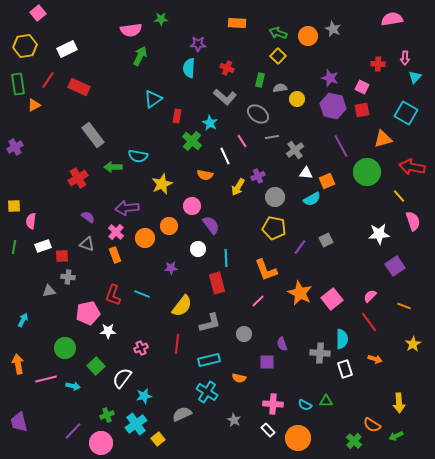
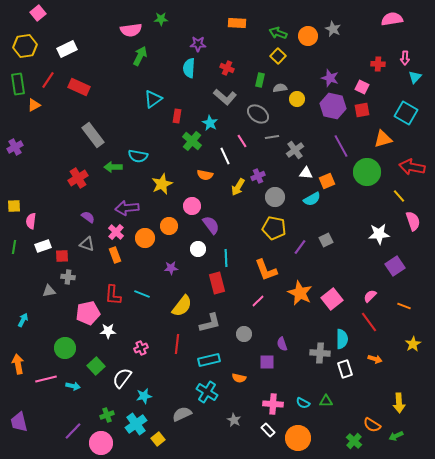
red L-shape at (113, 295): rotated 15 degrees counterclockwise
cyan semicircle at (305, 405): moved 2 px left, 2 px up
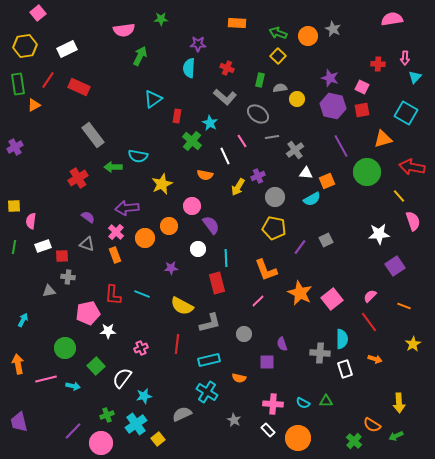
pink semicircle at (131, 30): moved 7 px left
yellow semicircle at (182, 306): rotated 80 degrees clockwise
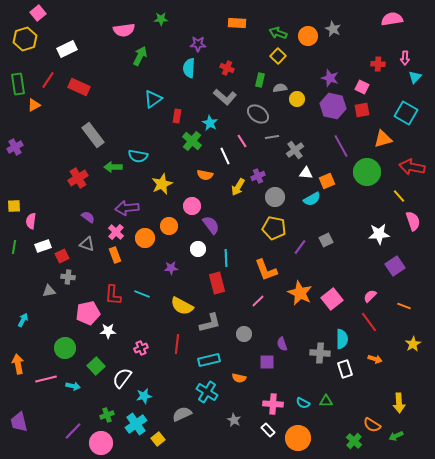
yellow hexagon at (25, 46): moved 7 px up; rotated 10 degrees counterclockwise
red square at (62, 256): rotated 24 degrees counterclockwise
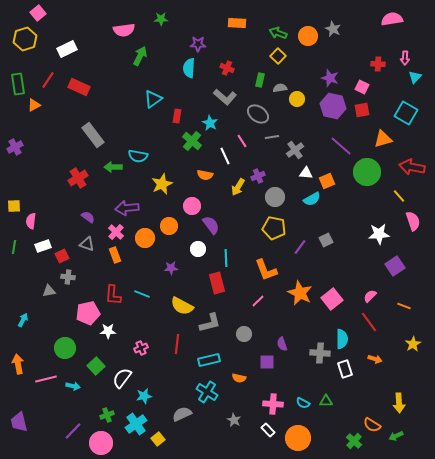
purple line at (341, 146): rotated 20 degrees counterclockwise
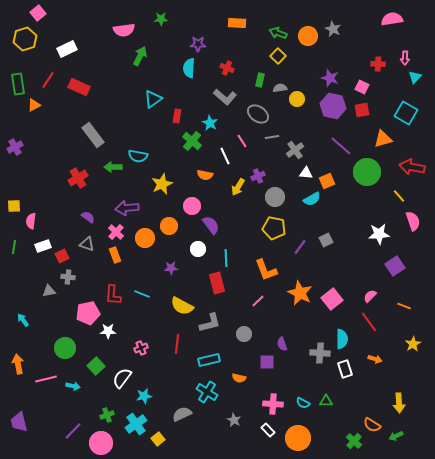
cyan arrow at (23, 320): rotated 64 degrees counterclockwise
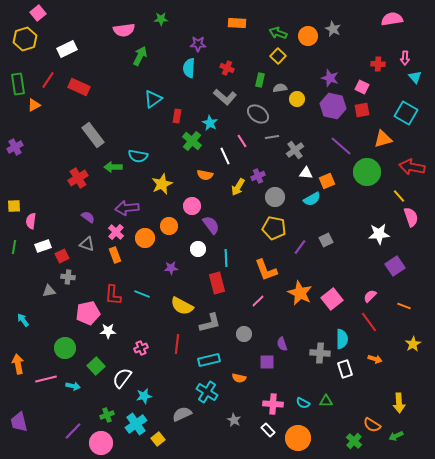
cyan triangle at (415, 77): rotated 24 degrees counterclockwise
pink semicircle at (413, 221): moved 2 px left, 4 px up
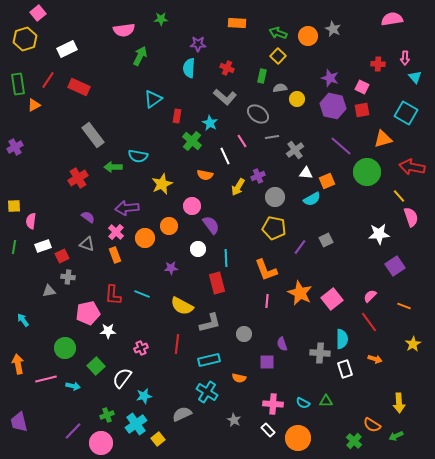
green rectangle at (260, 80): moved 2 px right, 4 px up
pink line at (258, 301): moved 9 px right; rotated 40 degrees counterclockwise
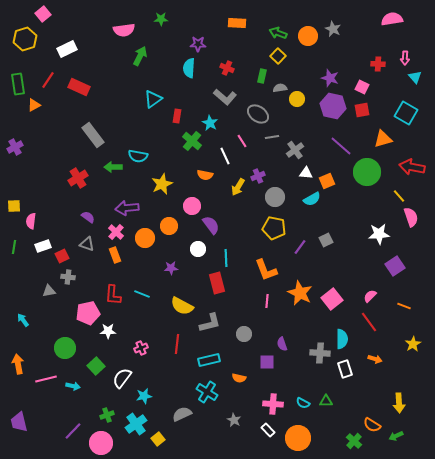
pink square at (38, 13): moved 5 px right, 1 px down
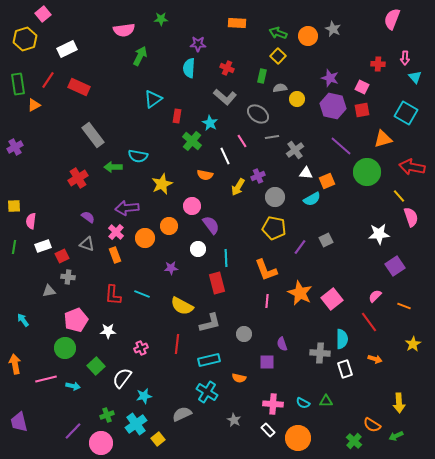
pink semicircle at (392, 19): rotated 60 degrees counterclockwise
pink semicircle at (370, 296): moved 5 px right
pink pentagon at (88, 313): moved 12 px left, 7 px down; rotated 10 degrees counterclockwise
orange arrow at (18, 364): moved 3 px left
